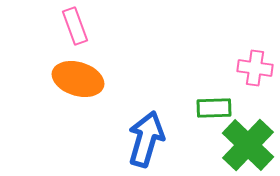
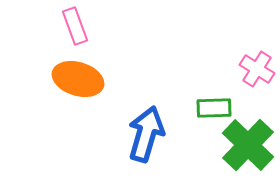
pink cross: moved 2 px right, 1 px down; rotated 24 degrees clockwise
blue arrow: moved 5 px up
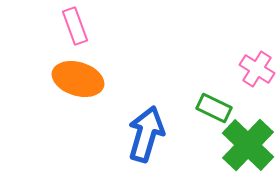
green rectangle: rotated 28 degrees clockwise
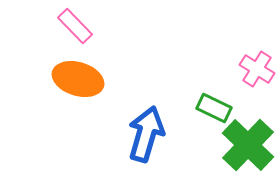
pink rectangle: rotated 24 degrees counterclockwise
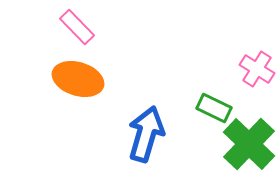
pink rectangle: moved 2 px right, 1 px down
green cross: moved 1 px right, 1 px up
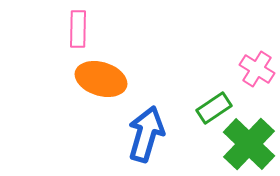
pink rectangle: moved 1 px right, 2 px down; rotated 45 degrees clockwise
orange ellipse: moved 23 px right
green rectangle: rotated 60 degrees counterclockwise
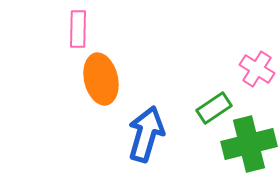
orange ellipse: rotated 60 degrees clockwise
green cross: rotated 32 degrees clockwise
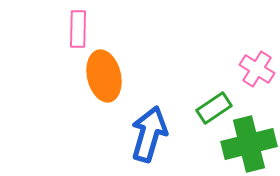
orange ellipse: moved 3 px right, 3 px up
blue arrow: moved 3 px right
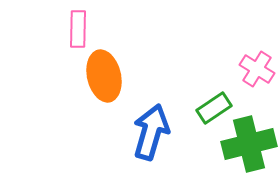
blue arrow: moved 2 px right, 2 px up
